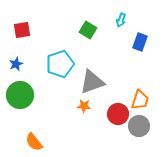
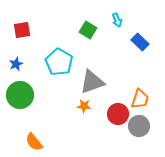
cyan arrow: moved 4 px left; rotated 40 degrees counterclockwise
blue rectangle: rotated 66 degrees counterclockwise
cyan pentagon: moved 1 px left, 2 px up; rotated 24 degrees counterclockwise
orange trapezoid: moved 1 px up
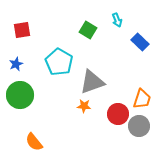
orange trapezoid: moved 2 px right
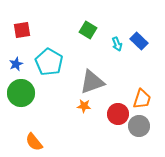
cyan arrow: moved 24 px down
blue rectangle: moved 1 px left, 1 px up
cyan pentagon: moved 10 px left
green circle: moved 1 px right, 2 px up
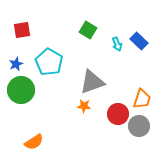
green circle: moved 3 px up
orange semicircle: rotated 84 degrees counterclockwise
